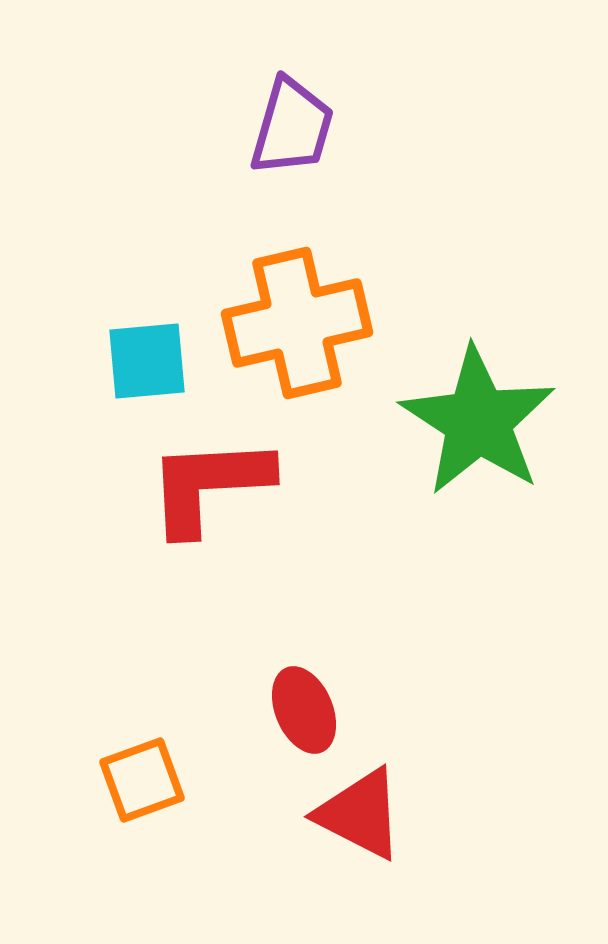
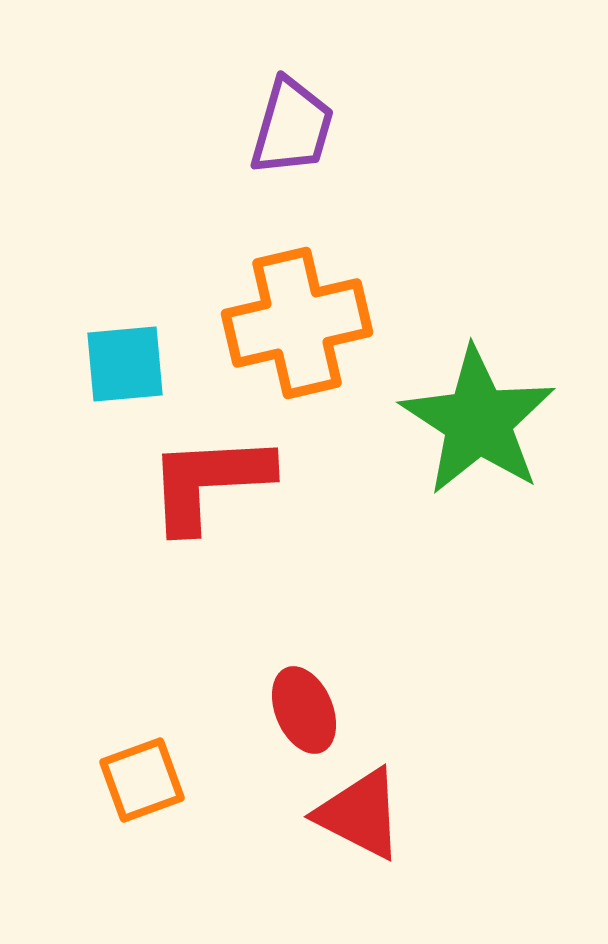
cyan square: moved 22 px left, 3 px down
red L-shape: moved 3 px up
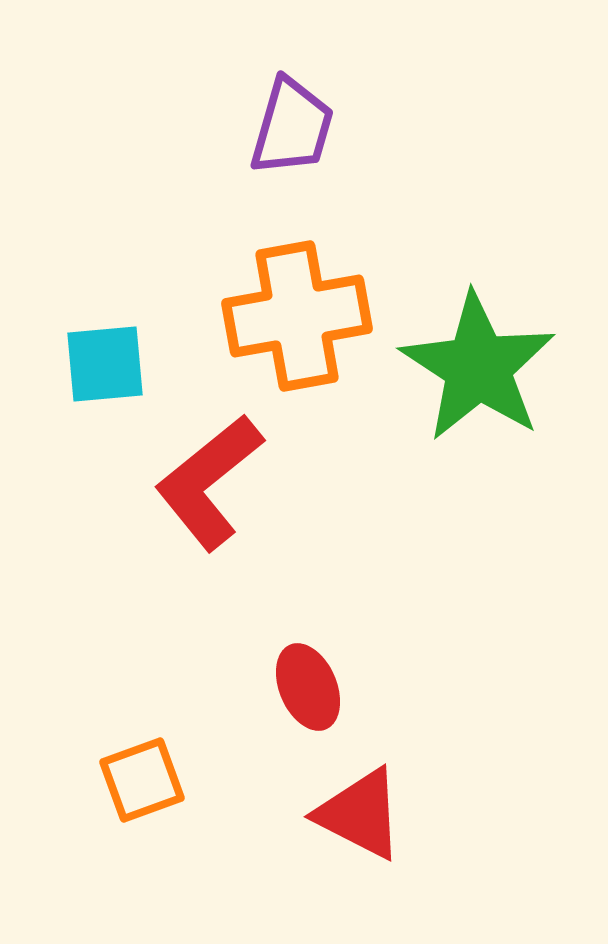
orange cross: moved 7 px up; rotated 3 degrees clockwise
cyan square: moved 20 px left
green star: moved 54 px up
red L-shape: rotated 36 degrees counterclockwise
red ellipse: moved 4 px right, 23 px up
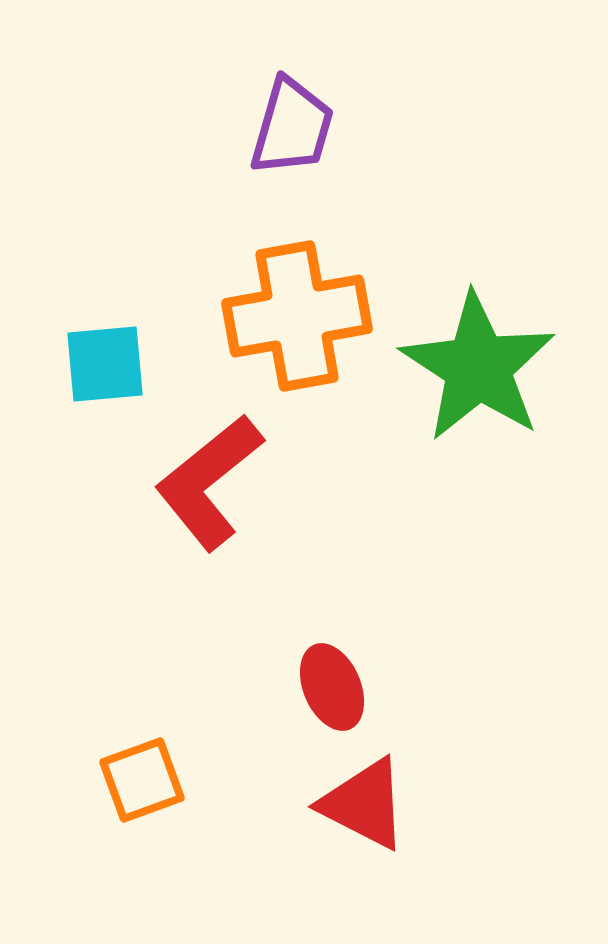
red ellipse: moved 24 px right
red triangle: moved 4 px right, 10 px up
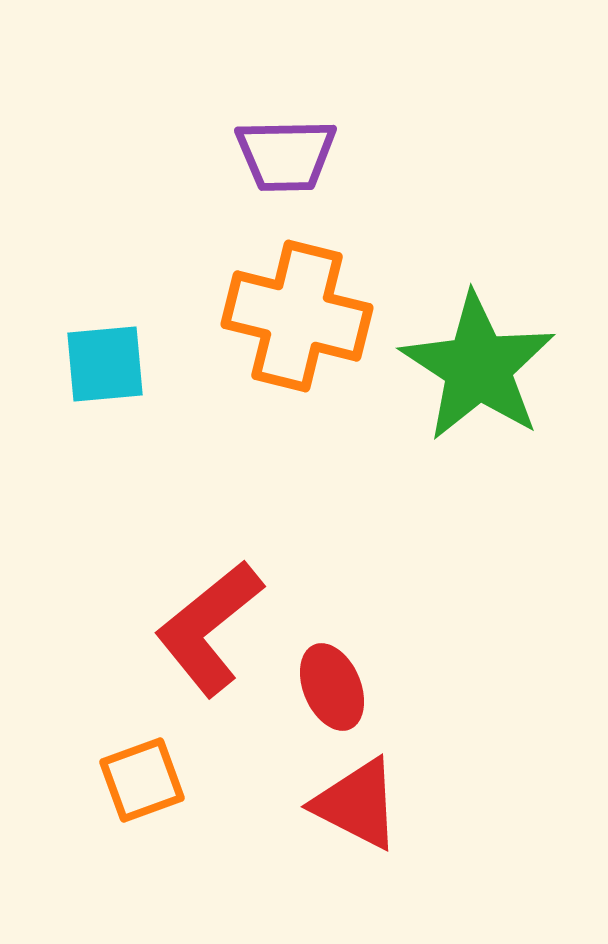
purple trapezoid: moved 6 px left, 28 px down; rotated 73 degrees clockwise
orange cross: rotated 24 degrees clockwise
red L-shape: moved 146 px down
red triangle: moved 7 px left
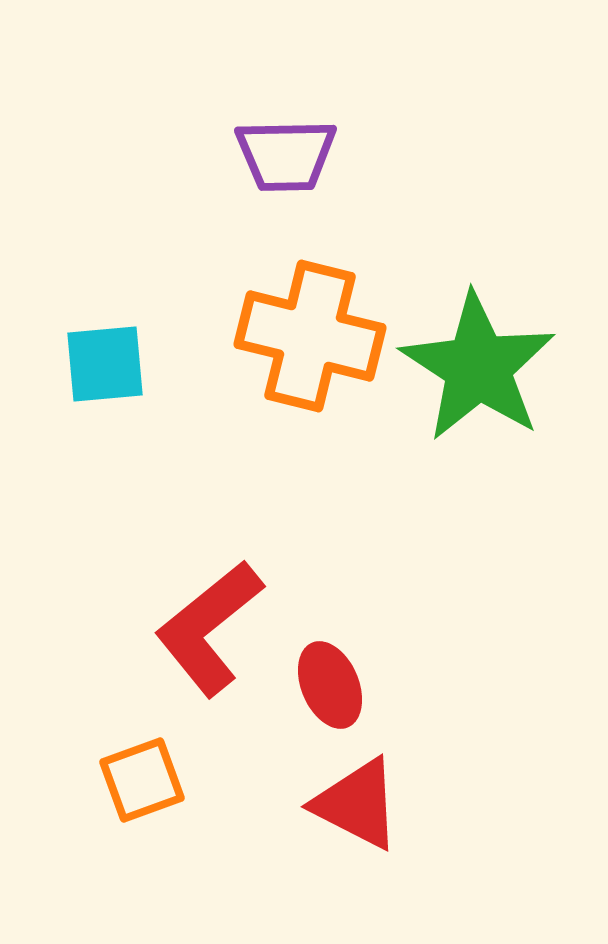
orange cross: moved 13 px right, 20 px down
red ellipse: moved 2 px left, 2 px up
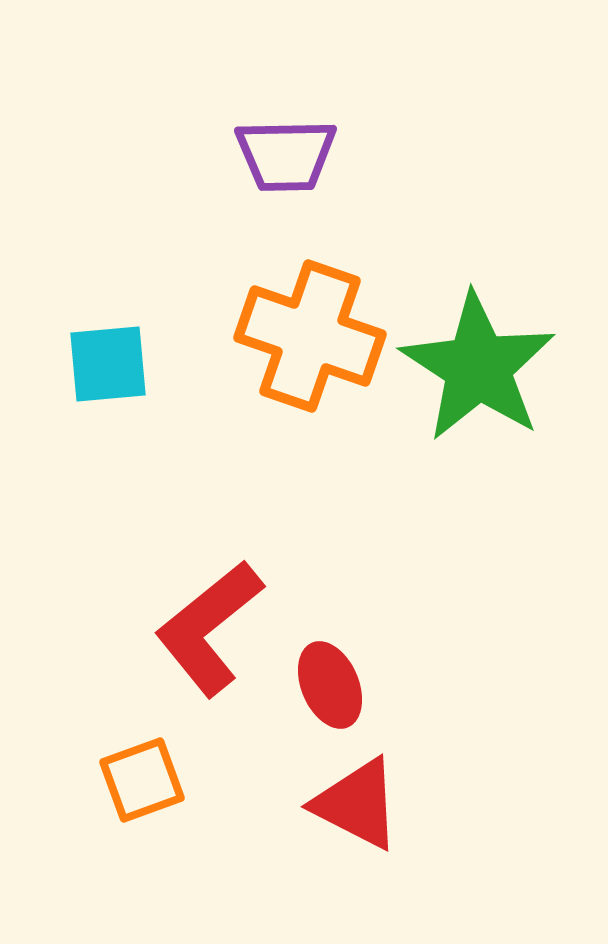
orange cross: rotated 5 degrees clockwise
cyan square: moved 3 px right
